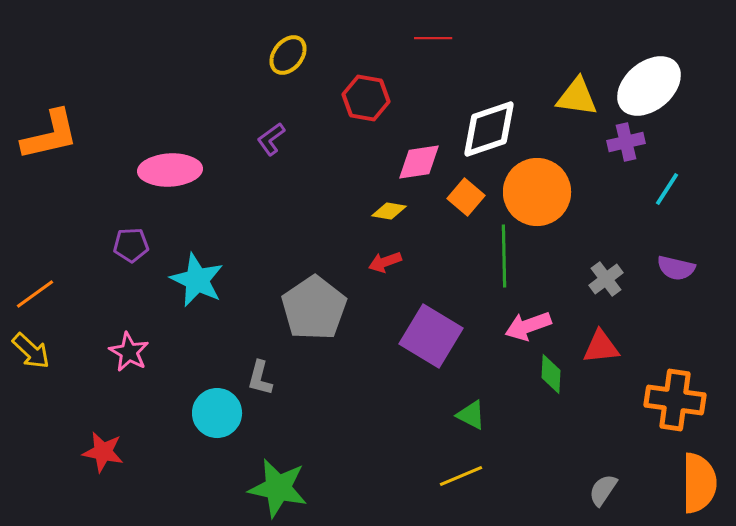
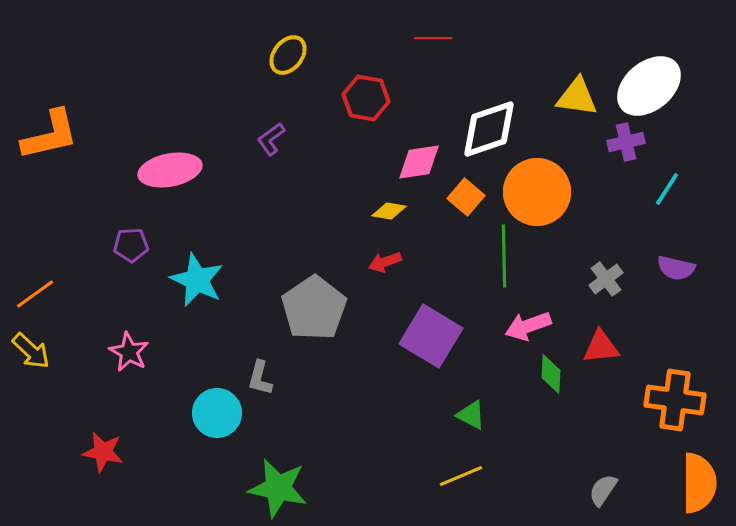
pink ellipse: rotated 8 degrees counterclockwise
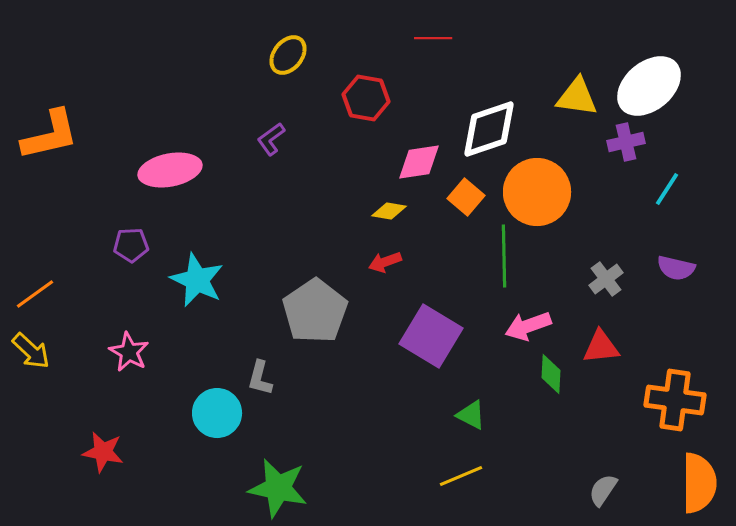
gray pentagon: moved 1 px right, 3 px down
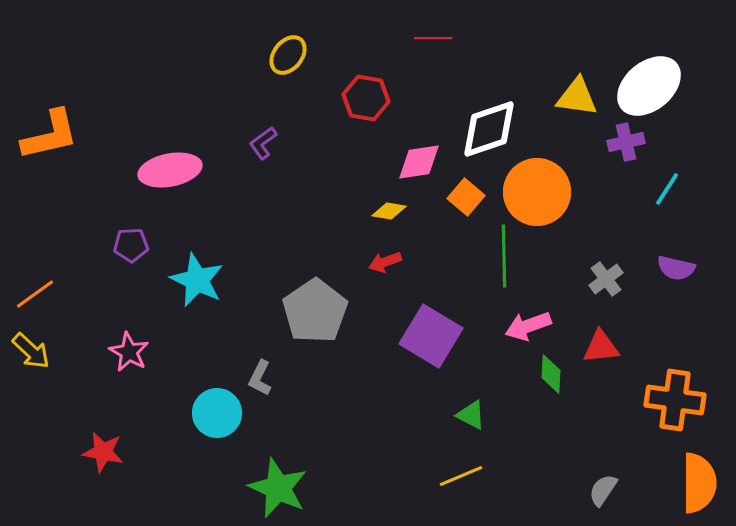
purple L-shape: moved 8 px left, 4 px down
gray L-shape: rotated 12 degrees clockwise
green star: rotated 12 degrees clockwise
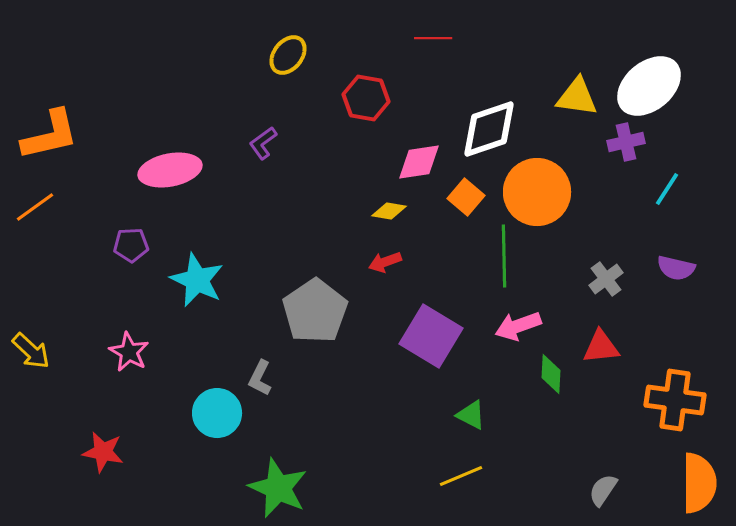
orange line: moved 87 px up
pink arrow: moved 10 px left
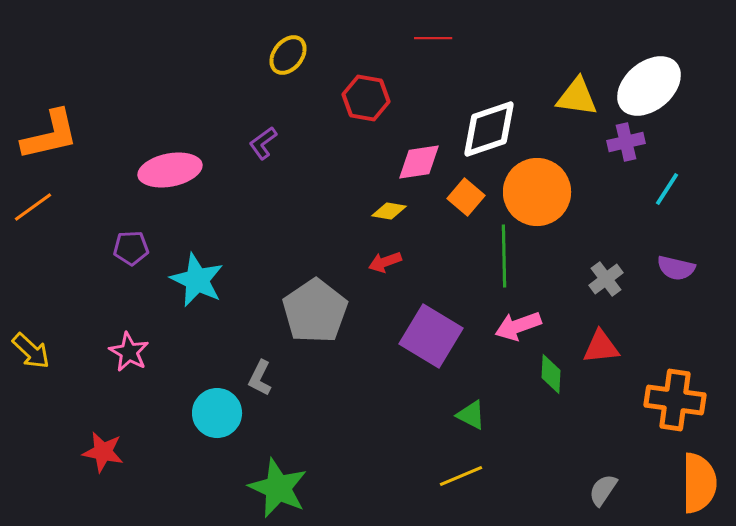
orange line: moved 2 px left
purple pentagon: moved 3 px down
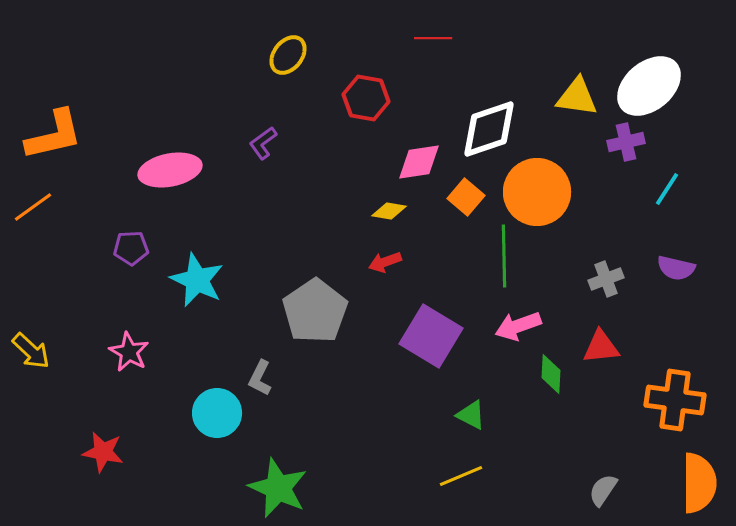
orange L-shape: moved 4 px right
gray cross: rotated 16 degrees clockwise
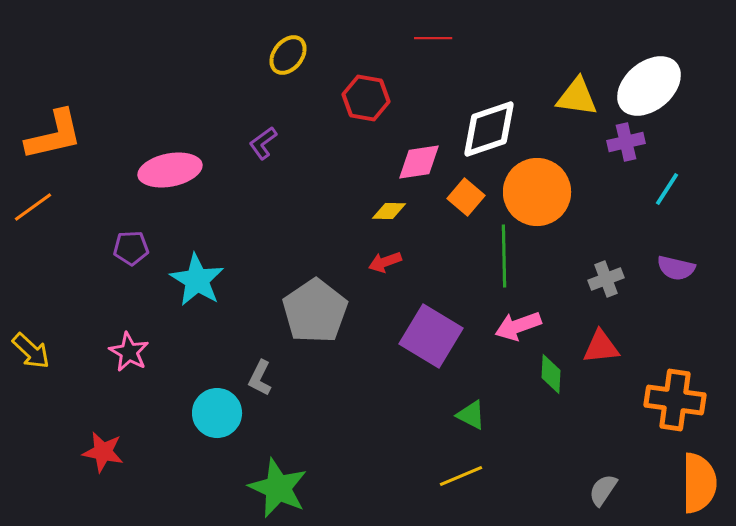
yellow diamond: rotated 8 degrees counterclockwise
cyan star: rotated 6 degrees clockwise
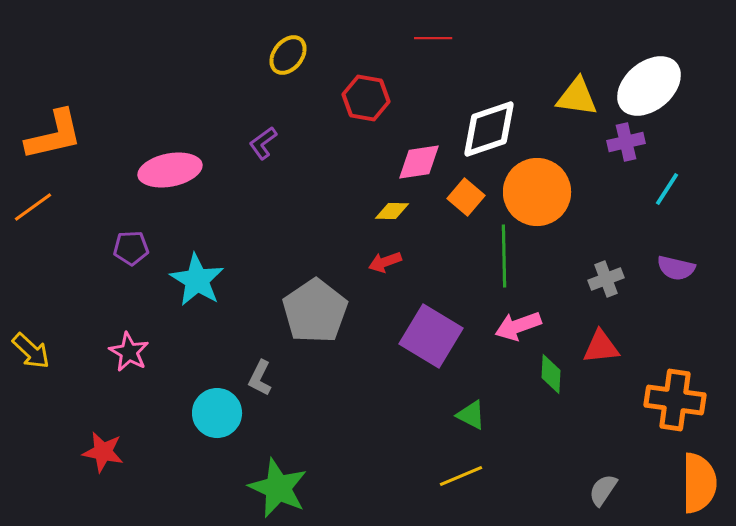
yellow diamond: moved 3 px right
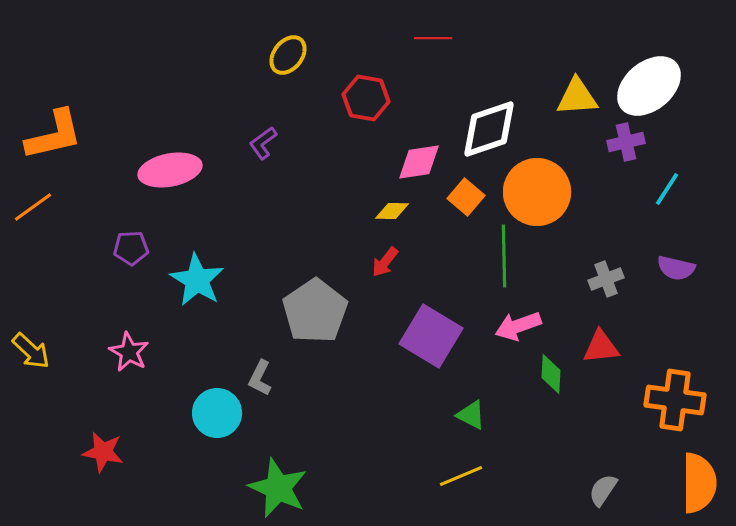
yellow triangle: rotated 12 degrees counterclockwise
red arrow: rotated 32 degrees counterclockwise
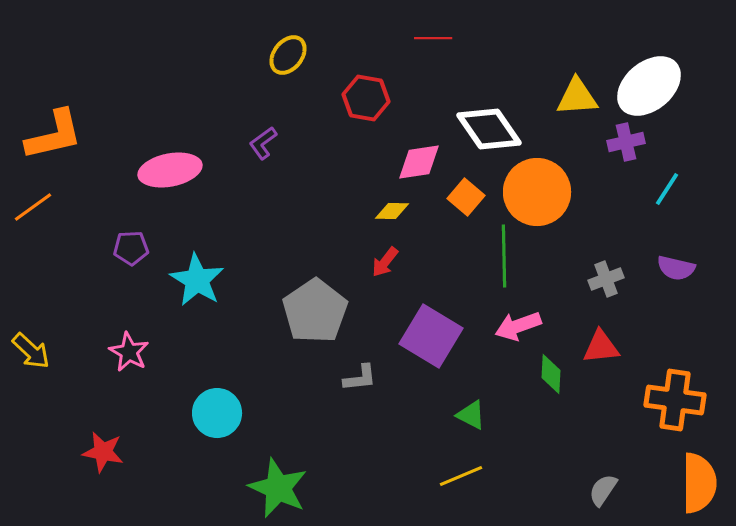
white diamond: rotated 74 degrees clockwise
gray L-shape: moved 100 px right; rotated 123 degrees counterclockwise
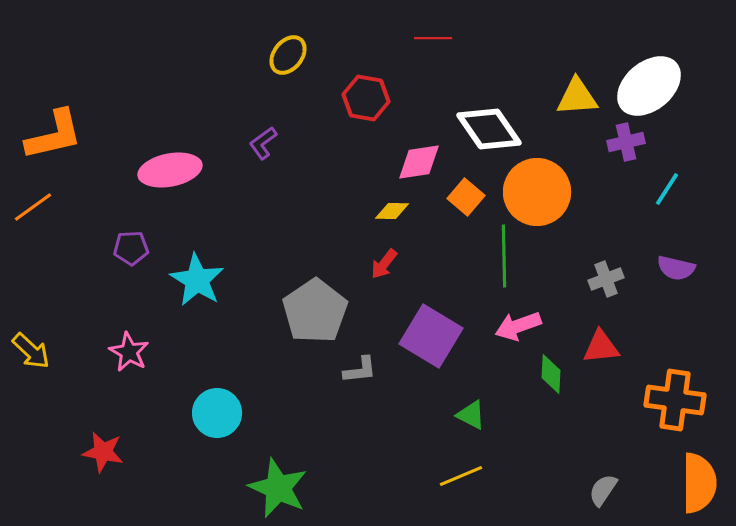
red arrow: moved 1 px left, 2 px down
gray L-shape: moved 8 px up
